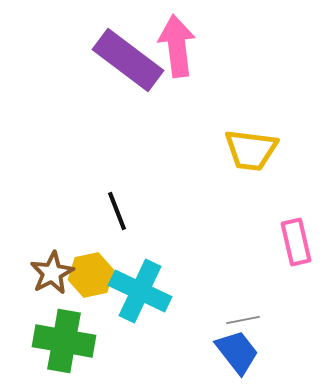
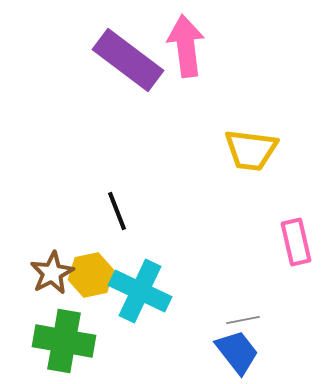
pink arrow: moved 9 px right
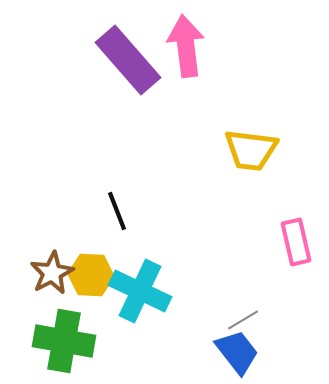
purple rectangle: rotated 12 degrees clockwise
yellow hexagon: rotated 15 degrees clockwise
gray line: rotated 20 degrees counterclockwise
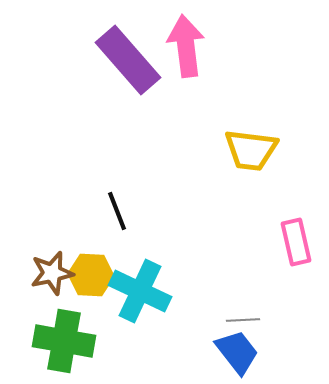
brown star: rotated 15 degrees clockwise
gray line: rotated 28 degrees clockwise
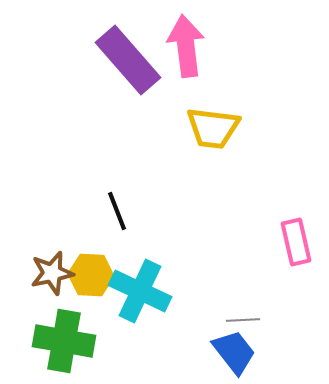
yellow trapezoid: moved 38 px left, 22 px up
blue trapezoid: moved 3 px left
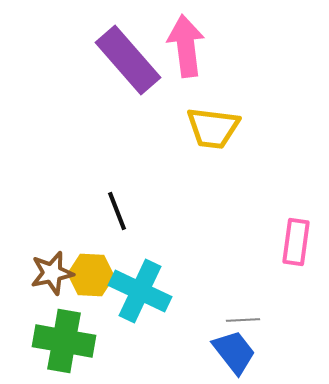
pink rectangle: rotated 21 degrees clockwise
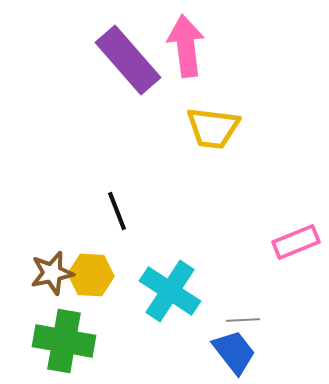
pink rectangle: rotated 60 degrees clockwise
cyan cross: moved 30 px right; rotated 8 degrees clockwise
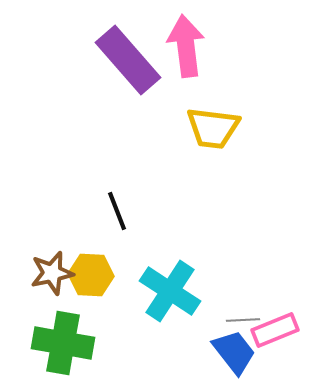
pink rectangle: moved 21 px left, 88 px down
green cross: moved 1 px left, 2 px down
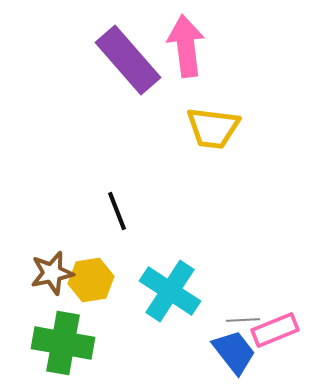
yellow hexagon: moved 5 px down; rotated 12 degrees counterclockwise
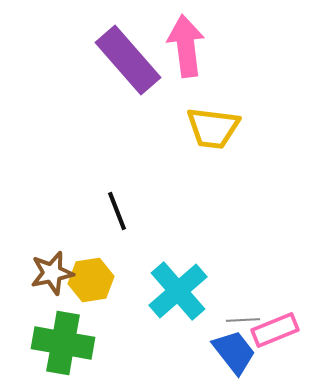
cyan cross: moved 8 px right; rotated 16 degrees clockwise
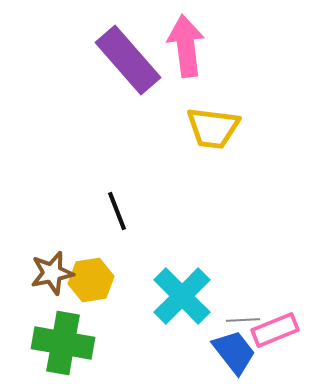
cyan cross: moved 4 px right, 5 px down; rotated 4 degrees counterclockwise
